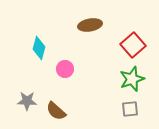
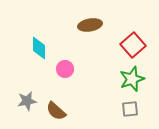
cyan diamond: rotated 15 degrees counterclockwise
gray star: rotated 12 degrees counterclockwise
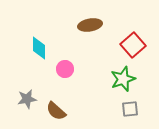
green star: moved 9 px left
gray star: moved 2 px up
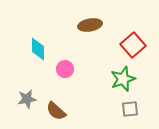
cyan diamond: moved 1 px left, 1 px down
